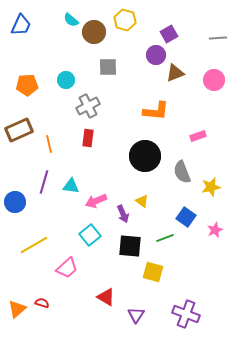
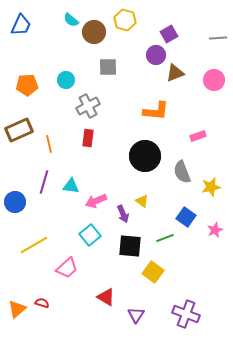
yellow square: rotated 20 degrees clockwise
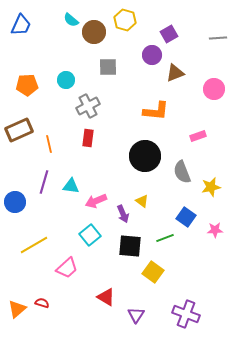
purple circle: moved 4 px left
pink circle: moved 9 px down
pink star: rotated 21 degrees clockwise
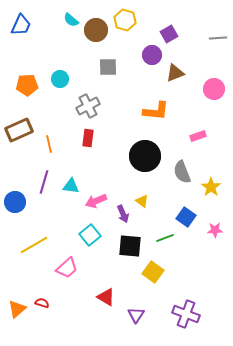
brown circle: moved 2 px right, 2 px up
cyan circle: moved 6 px left, 1 px up
yellow star: rotated 24 degrees counterclockwise
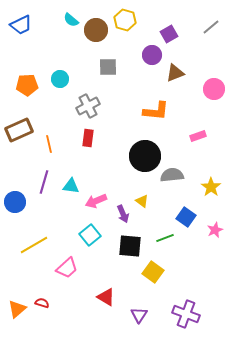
blue trapezoid: rotated 40 degrees clockwise
gray line: moved 7 px left, 11 px up; rotated 36 degrees counterclockwise
gray semicircle: moved 10 px left, 3 px down; rotated 105 degrees clockwise
pink star: rotated 21 degrees counterclockwise
purple triangle: moved 3 px right
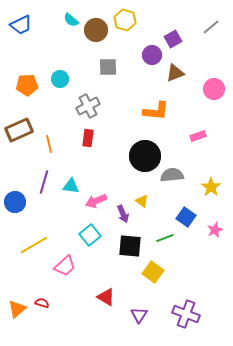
purple square: moved 4 px right, 5 px down
pink trapezoid: moved 2 px left, 2 px up
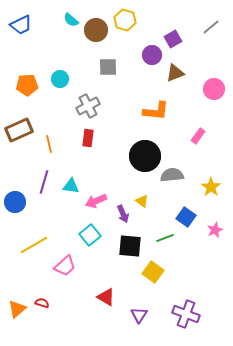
pink rectangle: rotated 35 degrees counterclockwise
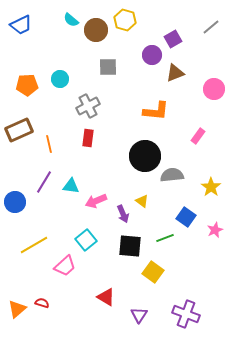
purple line: rotated 15 degrees clockwise
cyan square: moved 4 px left, 5 px down
